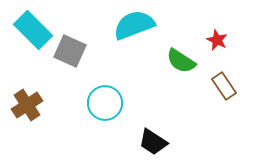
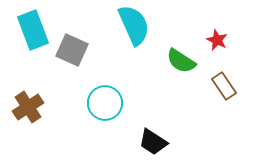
cyan semicircle: rotated 87 degrees clockwise
cyan rectangle: rotated 24 degrees clockwise
gray square: moved 2 px right, 1 px up
brown cross: moved 1 px right, 2 px down
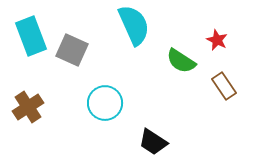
cyan rectangle: moved 2 px left, 6 px down
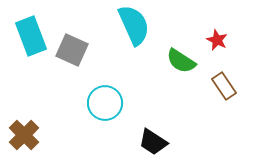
brown cross: moved 4 px left, 28 px down; rotated 12 degrees counterclockwise
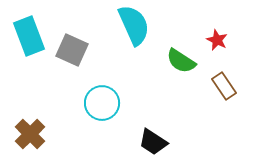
cyan rectangle: moved 2 px left
cyan circle: moved 3 px left
brown cross: moved 6 px right, 1 px up
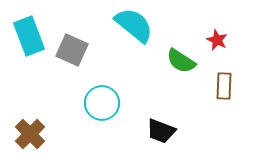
cyan semicircle: rotated 27 degrees counterclockwise
brown rectangle: rotated 36 degrees clockwise
black trapezoid: moved 8 px right, 11 px up; rotated 12 degrees counterclockwise
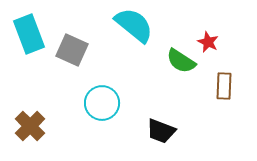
cyan rectangle: moved 2 px up
red star: moved 9 px left, 2 px down
brown cross: moved 8 px up
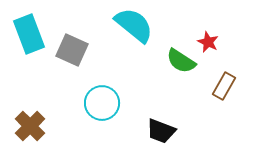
brown rectangle: rotated 28 degrees clockwise
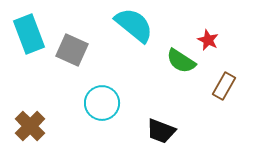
red star: moved 2 px up
